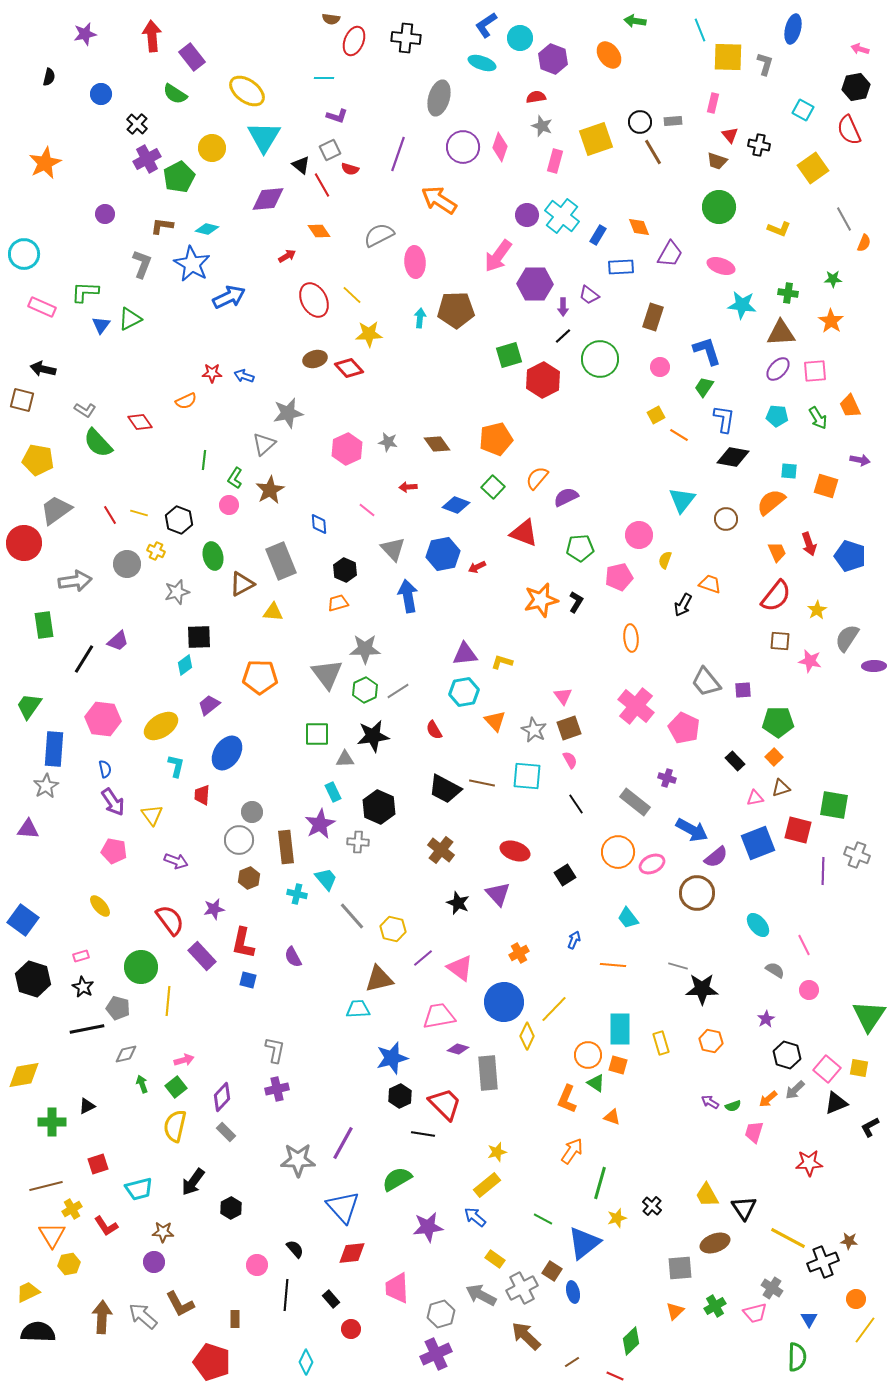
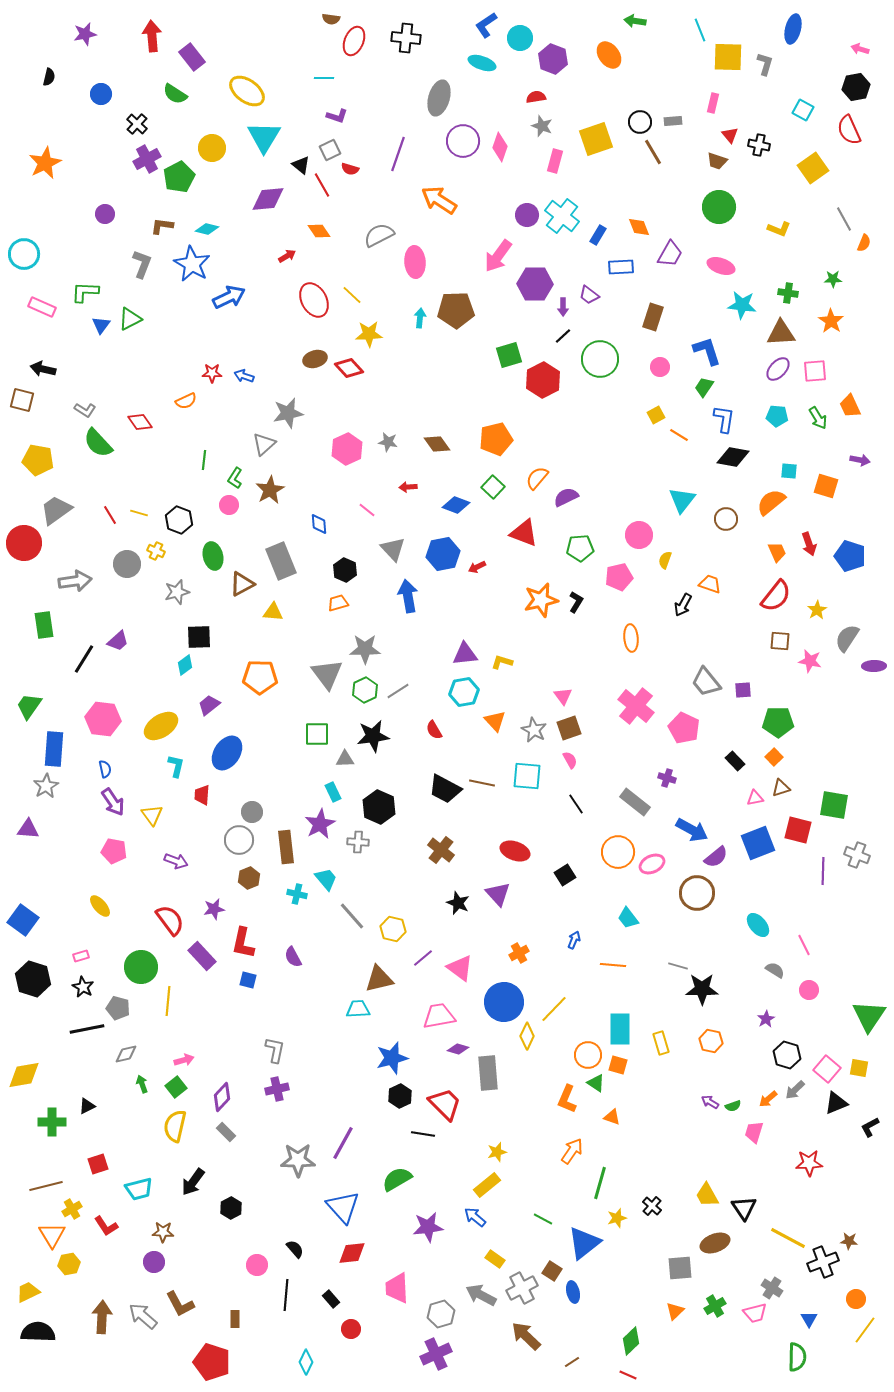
purple circle at (463, 147): moved 6 px up
red line at (615, 1376): moved 13 px right, 1 px up
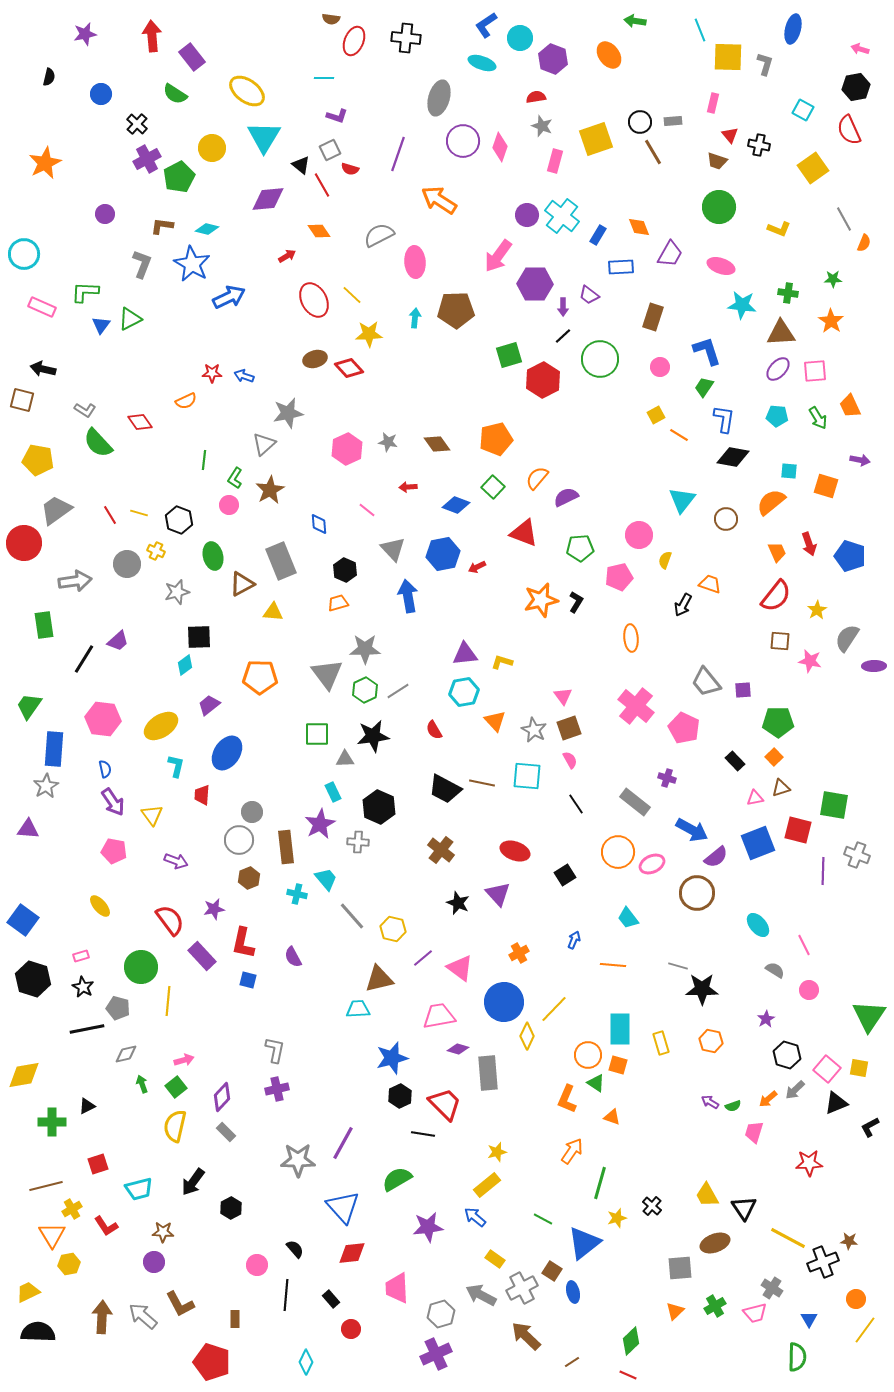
cyan arrow at (420, 318): moved 5 px left
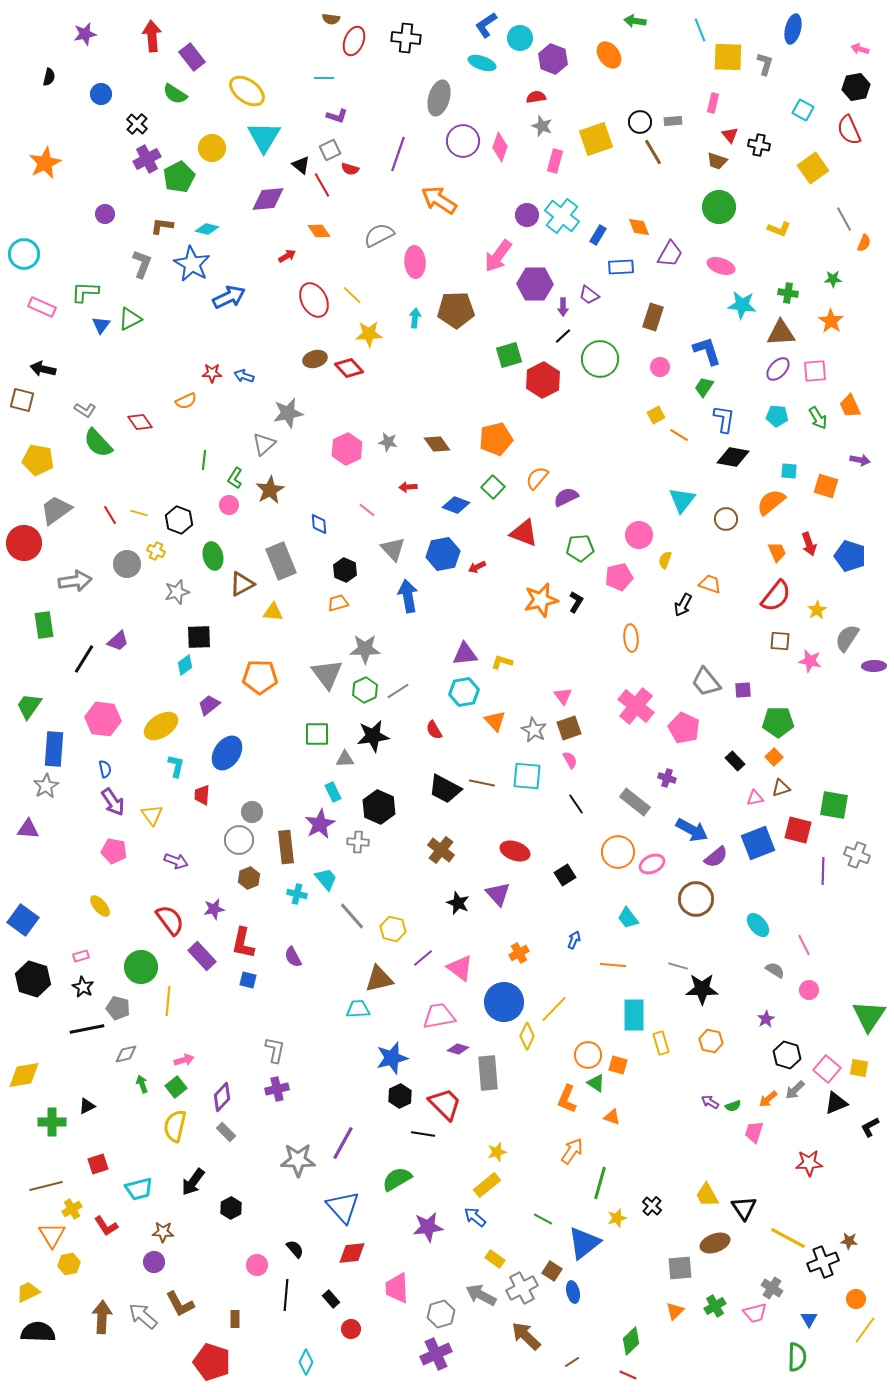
brown circle at (697, 893): moved 1 px left, 6 px down
cyan rectangle at (620, 1029): moved 14 px right, 14 px up
